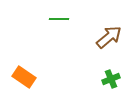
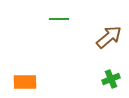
orange rectangle: moved 1 px right, 5 px down; rotated 35 degrees counterclockwise
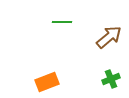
green line: moved 3 px right, 3 px down
orange rectangle: moved 22 px right; rotated 20 degrees counterclockwise
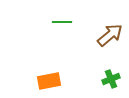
brown arrow: moved 1 px right, 2 px up
orange rectangle: moved 2 px right, 1 px up; rotated 10 degrees clockwise
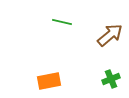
green line: rotated 12 degrees clockwise
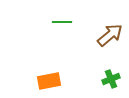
green line: rotated 12 degrees counterclockwise
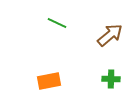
green line: moved 5 px left, 1 px down; rotated 24 degrees clockwise
green cross: rotated 24 degrees clockwise
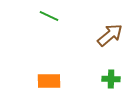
green line: moved 8 px left, 7 px up
orange rectangle: rotated 10 degrees clockwise
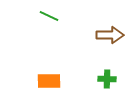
brown arrow: rotated 40 degrees clockwise
green cross: moved 4 px left
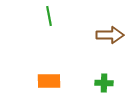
green line: rotated 54 degrees clockwise
green cross: moved 3 px left, 4 px down
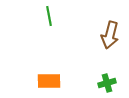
brown arrow: rotated 104 degrees clockwise
green cross: moved 3 px right; rotated 18 degrees counterclockwise
